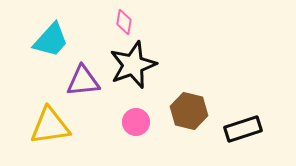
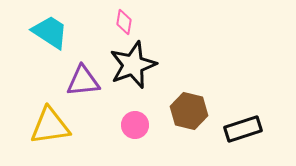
cyan trapezoid: moved 1 px left, 8 px up; rotated 99 degrees counterclockwise
pink circle: moved 1 px left, 3 px down
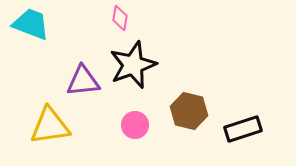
pink diamond: moved 4 px left, 4 px up
cyan trapezoid: moved 19 px left, 8 px up; rotated 12 degrees counterclockwise
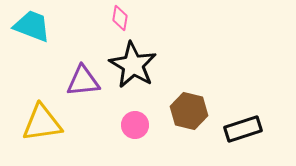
cyan trapezoid: moved 1 px right, 2 px down
black star: rotated 21 degrees counterclockwise
yellow triangle: moved 8 px left, 3 px up
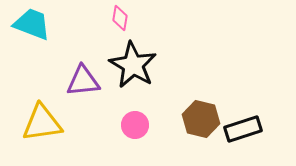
cyan trapezoid: moved 2 px up
brown hexagon: moved 12 px right, 8 px down
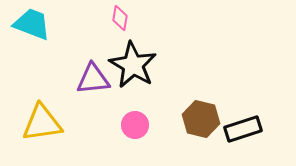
purple triangle: moved 10 px right, 2 px up
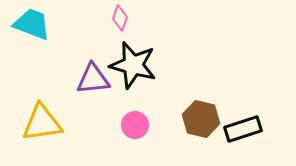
pink diamond: rotated 10 degrees clockwise
black star: rotated 15 degrees counterclockwise
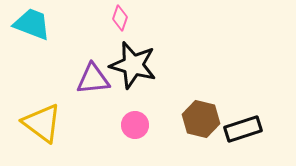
yellow triangle: rotated 45 degrees clockwise
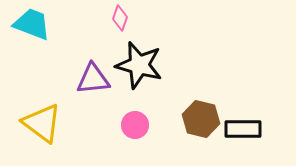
black star: moved 6 px right
black rectangle: rotated 18 degrees clockwise
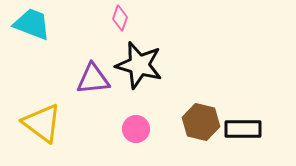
brown hexagon: moved 3 px down
pink circle: moved 1 px right, 4 px down
